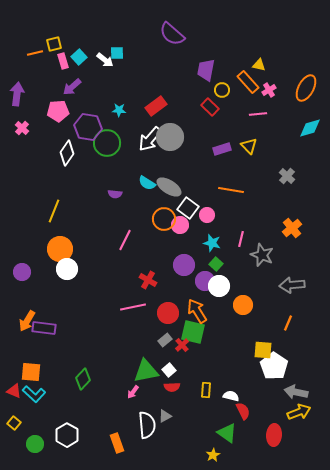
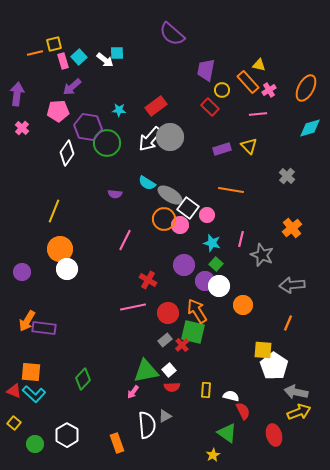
gray ellipse at (169, 187): moved 1 px right, 8 px down
red ellipse at (274, 435): rotated 20 degrees counterclockwise
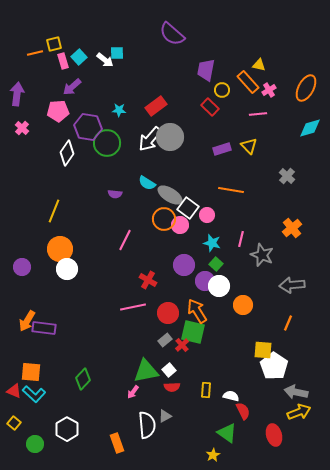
purple circle at (22, 272): moved 5 px up
white hexagon at (67, 435): moved 6 px up
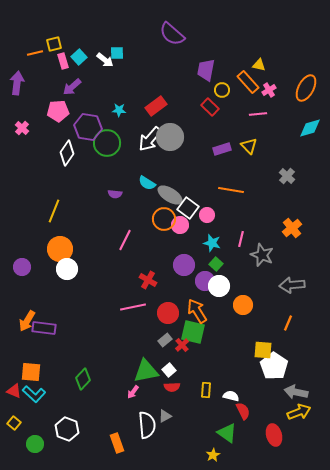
purple arrow at (17, 94): moved 11 px up
white hexagon at (67, 429): rotated 10 degrees counterclockwise
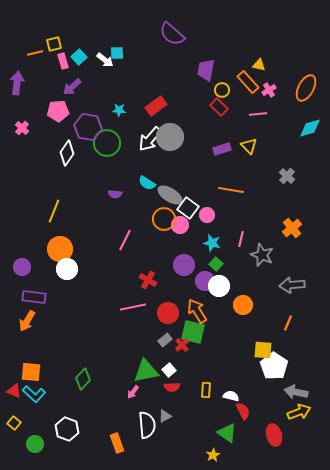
red rectangle at (210, 107): moved 9 px right
purple rectangle at (44, 328): moved 10 px left, 31 px up
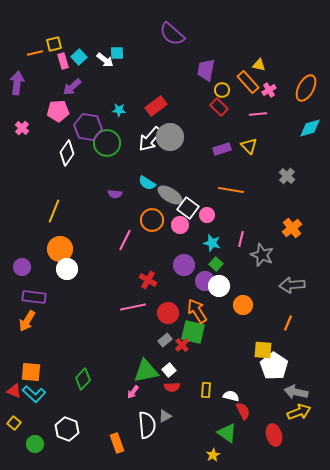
orange circle at (164, 219): moved 12 px left, 1 px down
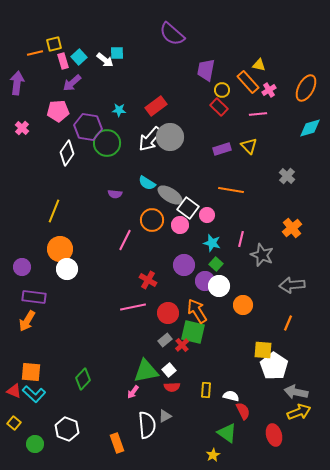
purple arrow at (72, 87): moved 4 px up
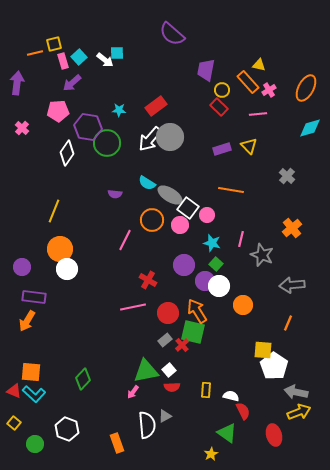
yellow star at (213, 455): moved 2 px left, 1 px up
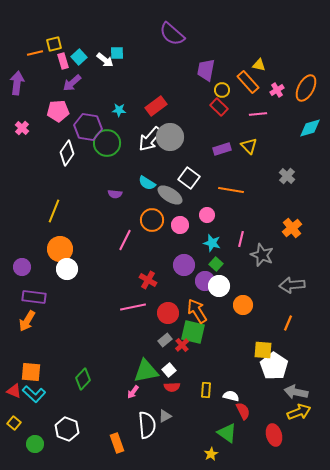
pink cross at (269, 90): moved 8 px right
white square at (188, 208): moved 1 px right, 30 px up
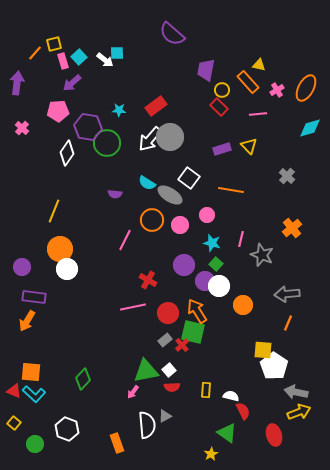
orange line at (35, 53): rotated 35 degrees counterclockwise
gray arrow at (292, 285): moved 5 px left, 9 px down
